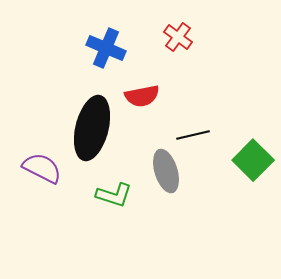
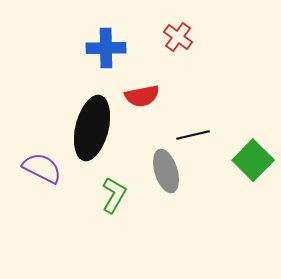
blue cross: rotated 24 degrees counterclockwise
green L-shape: rotated 78 degrees counterclockwise
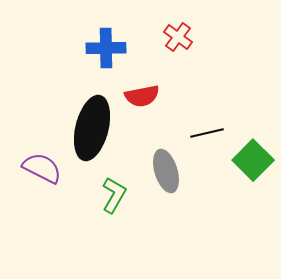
black line: moved 14 px right, 2 px up
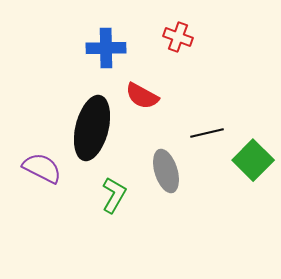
red cross: rotated 16 degrees counterclockwise
red semicircle: rotated 40 degrees clockwise
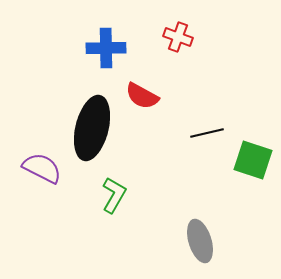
green square: rotated 27 degrees counterclockwise
gray ellipse: moved 34 px right, 70 px down
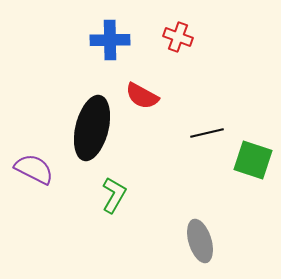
blue cross: moved 4 px right, 8 px up
purple semicircle: moved 8 px left, 1 px down
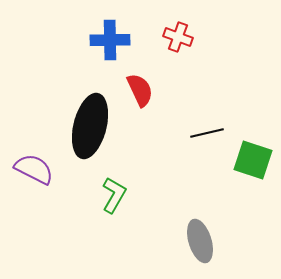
red semicircle: moved 2 px left, 6 px up; rotated 144 degrees counterclockwise
black ellipse: moved 2 px left, 2 px up
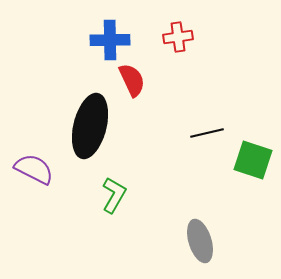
red cross: rotated 28 degrees counterclockwise
red semicircle: moved 8 px left, 10 px up
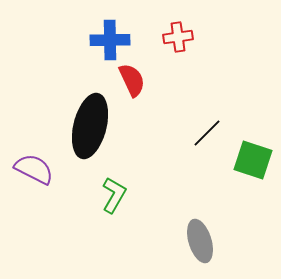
black line: rotated 32 degrees counterclockwise
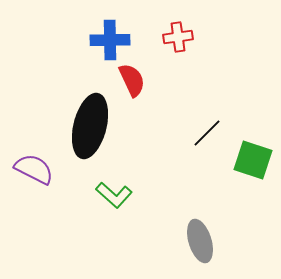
green L-shape: rotated 102 degrees clockwise
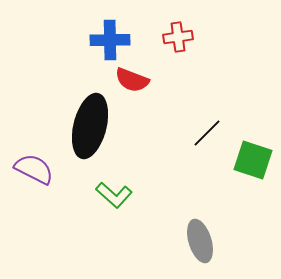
red semicircle: rotated 136 degrees clockwise
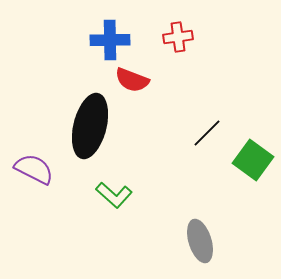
green square: rotated 18 degrees clockwise
